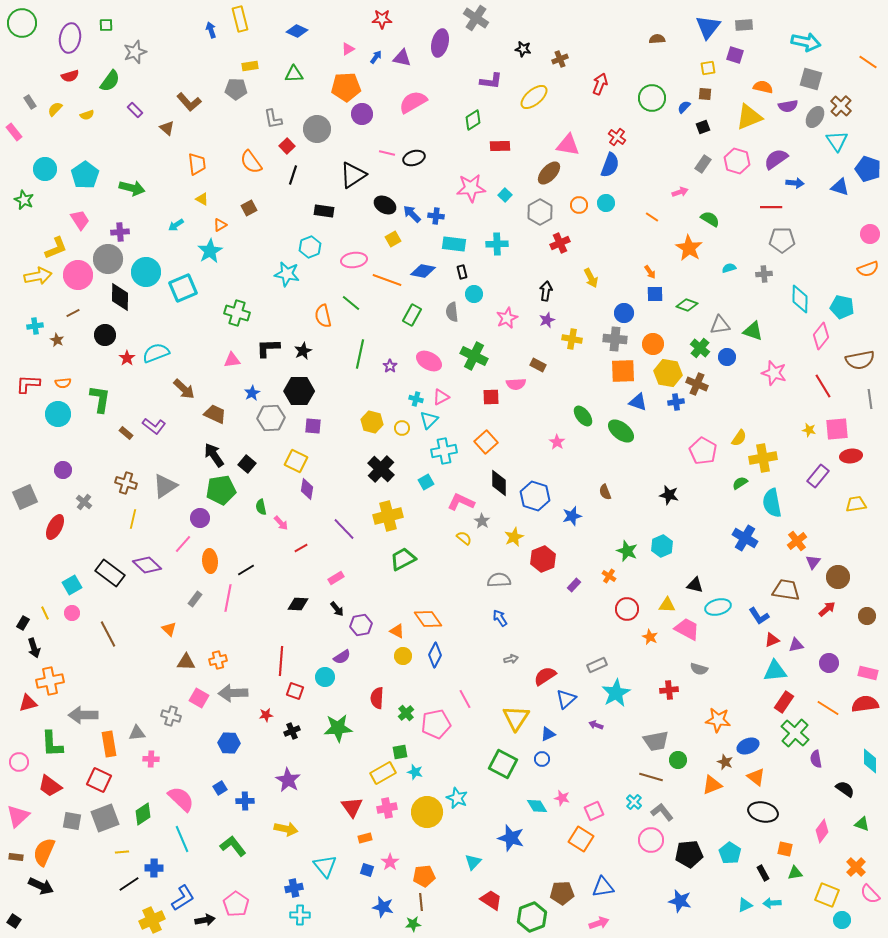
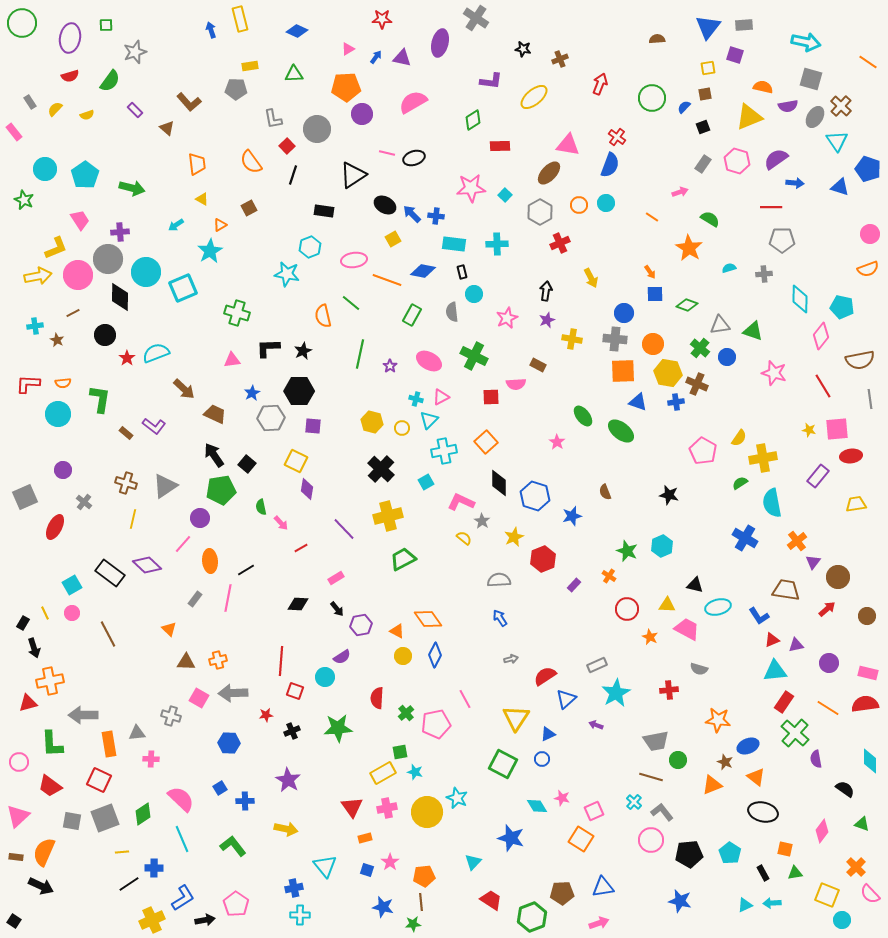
brown square at (705, 94): rotated 16 degrees counterclockwise
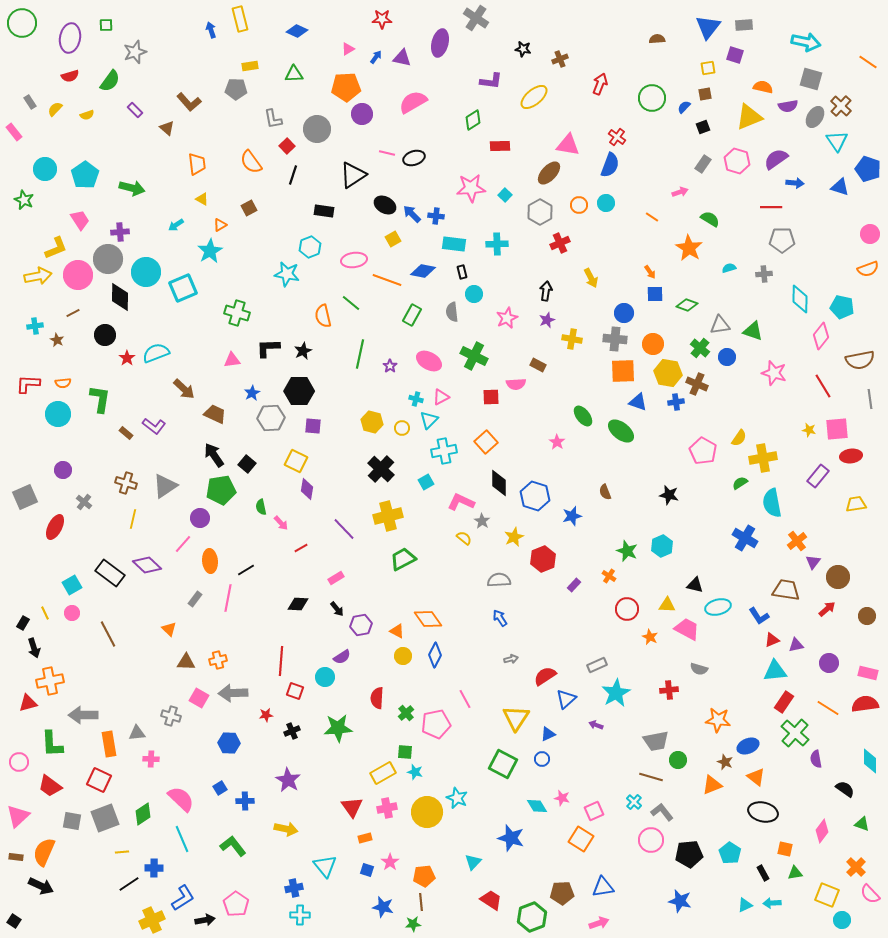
green square at (400, 752): moved 5 px right; rotated 14 degrees clockwise
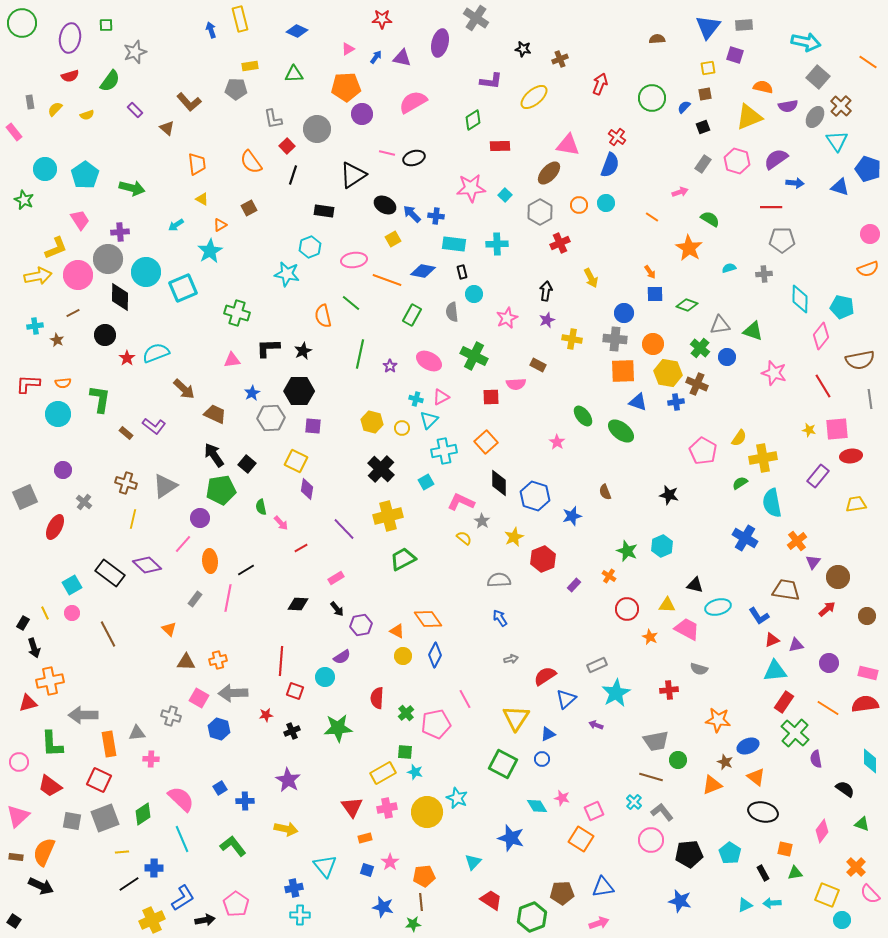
gray square at (811, 79): moved 7 px right, 2 px up; rotated 25 degrees clockwise
gray rectangle at (30, 102): rotated 24 degrees clockwise
blue hexagon at (229, 743): moved 10 px left, 14 px up; rotated 15 degrees clockwise
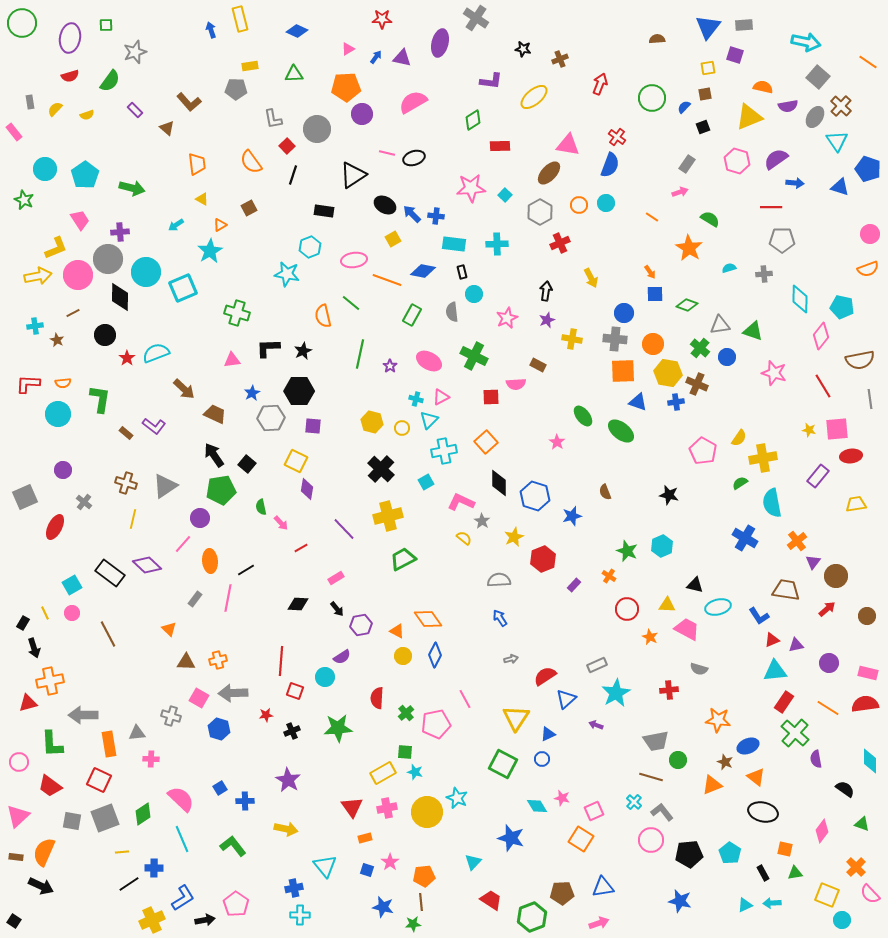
gray rectangle at (703, 164): moved 16 px left
brown circle at (838, 577): moved 2 px left, 1 px up
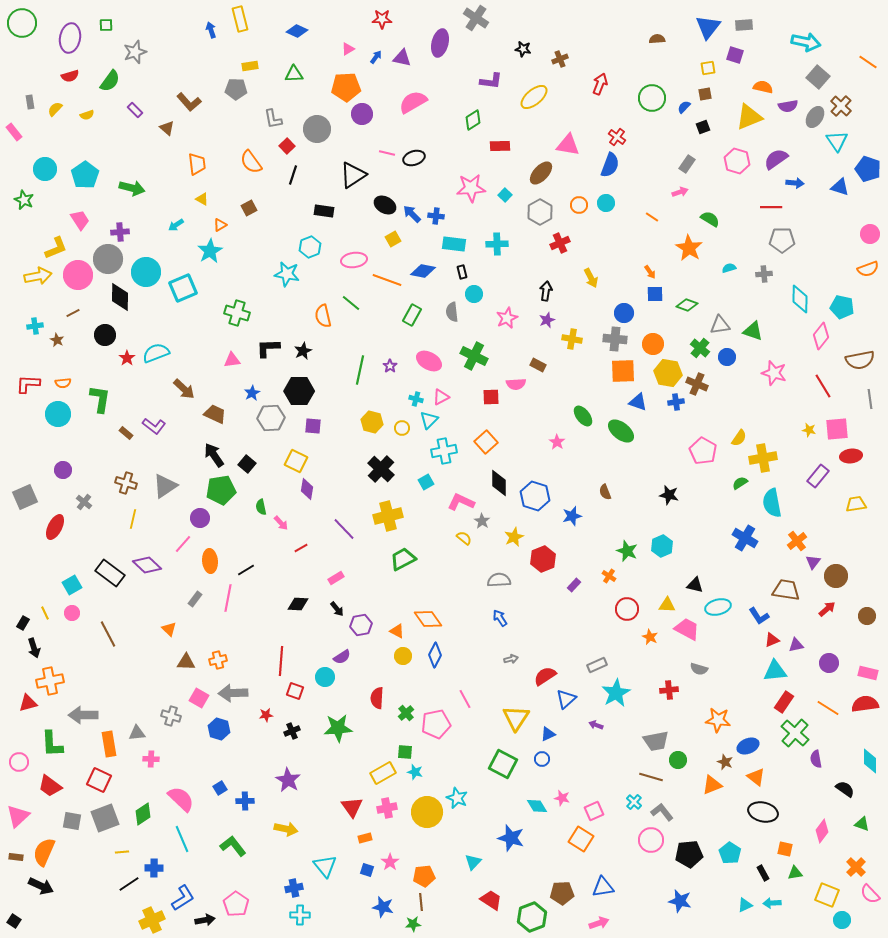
brown ellipse at (549, 173): moved 8 px left
green line at (360, 354): moved 16 px down
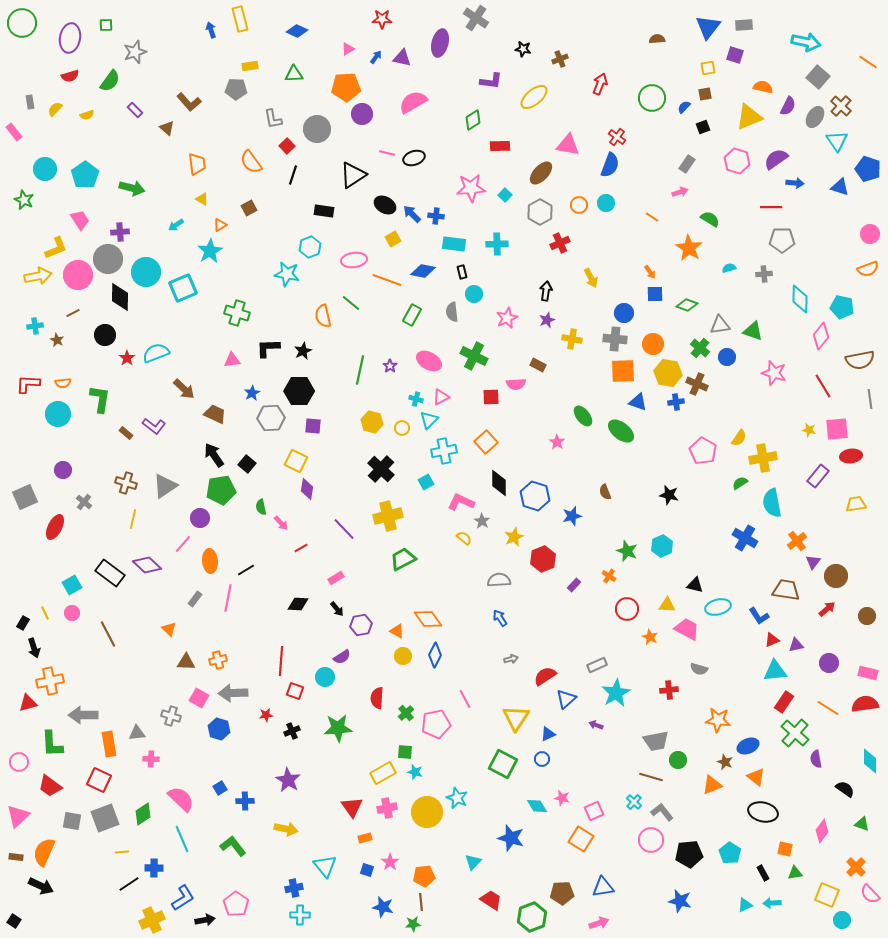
purple semicircle at (788, 106): rotated 54 degrees counterclockwise
